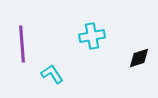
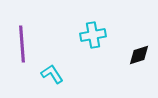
cyan cross: moved 1 px right, 1 px up
black diamond: moved 3 px up
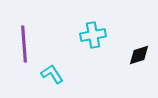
purple line: moved 2 px right
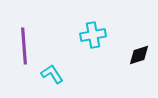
purple line: moved 2 px down
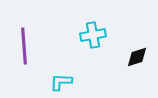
black diamond: moved 2 px left, 2 px down
cyan L-shape: moved 9 px right, 8 px down; rotated 55 degrees counterclockwise
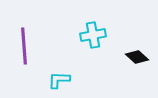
black diamond: rotated 60 degrees clockwise
cyan L-shape: moved 2 px left, 2 px up
